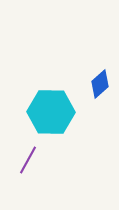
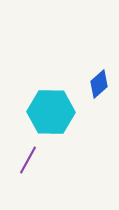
blue diamond: moved 1 px left
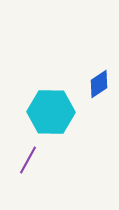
blue diamond: rotated 8 degrees clockwise
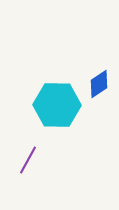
cyan hexagon: moved 6 px right, 7 px up
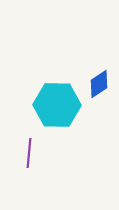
purple line: moved 1 px right, 7 px up; rotated 24 degrees counterclockwise
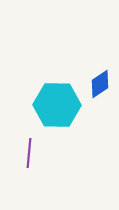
blue diamond: moved 1 px right
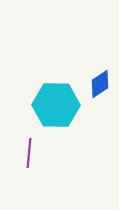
cyan hexagon: moved 1 px left
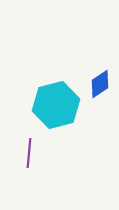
cyan hexagon: rotated 15 degrees counterclockwise
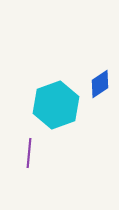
cyan hexagon: rotated 6 degrees counterclockwise
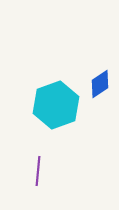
purple line: moved 9 px right, 18 px down
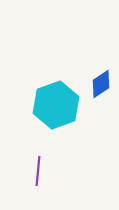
blue diamond: moved 1 px right
